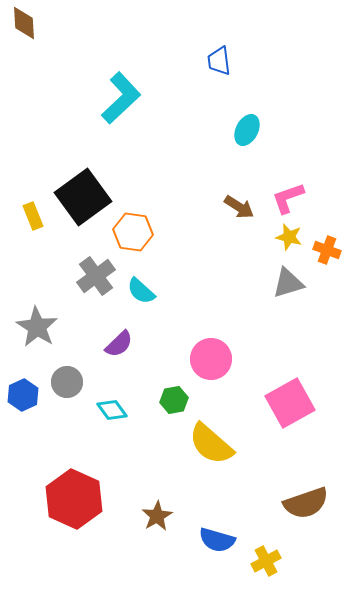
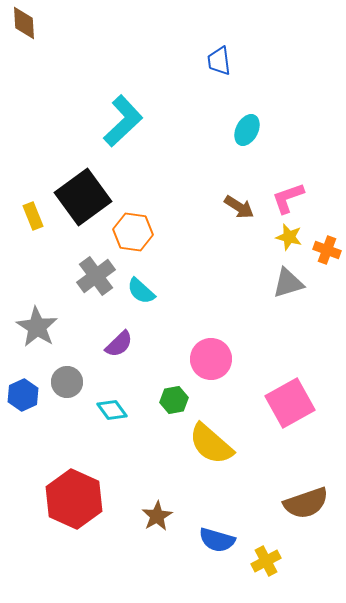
cyan L-shape: moved 2 px right, 23 px down
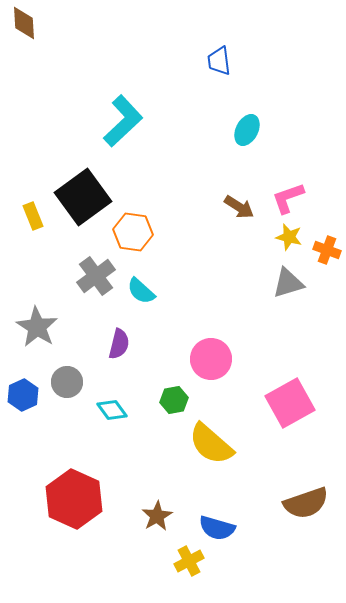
purple semicircle: rotated 32 degrees counterclockwise
blue semicircle: moved 12 px up
yellow cross: moved 77 px left
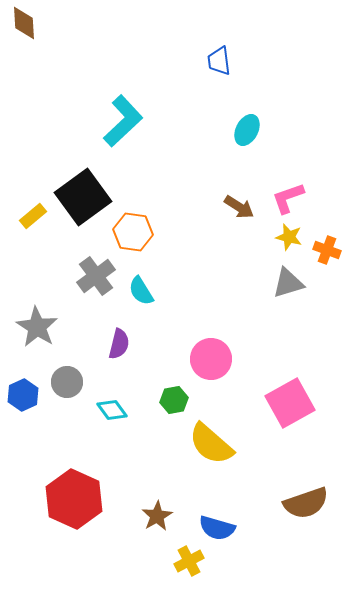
yellow rectangle: rotated 72 degrees clockwise
cyan semicircle: rotated 16 degrees clockwise
